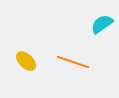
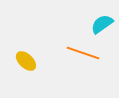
orange line: moved 10 px right, 9 px up
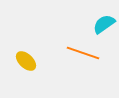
cyan semicircle: moved 2 px right
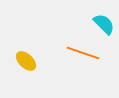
cyan semicircle: rotated 80 degrees clockwise
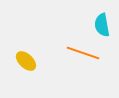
cyan semicircle: moved 2 px left, 1 px down; rotated 145 degrees counterclockwise
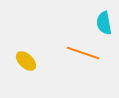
cyan semicircle: moved 2 px right, 2 px up
